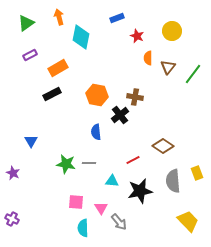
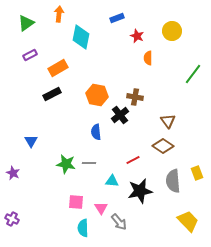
orange arrow: moved 3 px up; rotated 21 degrees clockwise
brown triangle: moved 54 px down; rotated 14 degrees counterclockwise
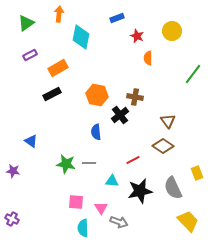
blue triangle: rotated 24 degrees counterclockwise
purple star: moved 2 px up; rotated 16 degrees counterclockwise
gray semicircle: moved 7 px down; rotated 20 degrees counterclockwise
gray arrow: rotated 30 degrees counterclockwise
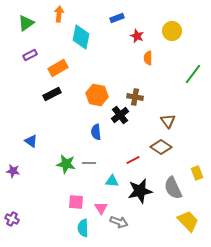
brown diamond: moved 2 px left, 1 px down
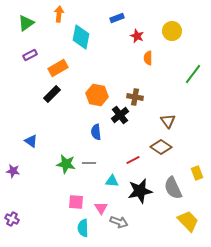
black rectangle: rotated 18 degrees counterclockwise
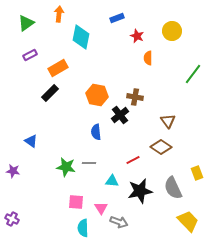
black rectangle: moved 2 px left, 1 px up
green star: moved 3 px down
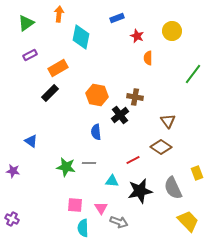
pink square: moved 1 px left, 3 px down
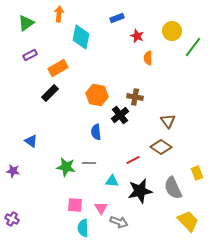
green line: moved 27 px up
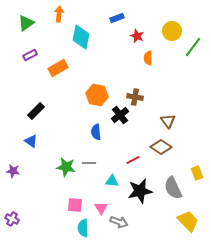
black rectangle: moved 14 px left, 18 px down
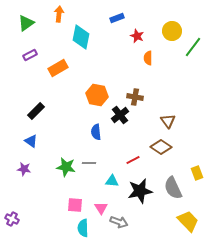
purple star: moved 11 px right, 2 px up
